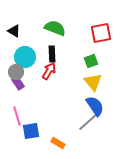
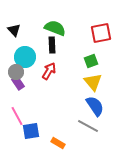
black triangle: moved 1 px up; rotated 16 degrees clockwise
black rectangle: moved 9 px up
pink line: rotated 12 degrees counterclockwise
gray line: moved 4 px down; rotated 70 degrees clockwise
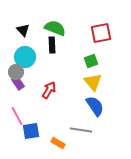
black triangle: moved 9 px right
red arrow: moved 19 px down
gray line: moved 7 px left, 4 px down; rotated 20 degrees counterclockwise
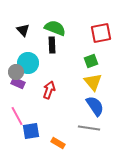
cyan circle: moved 3 px right, 6 px down
purple rectangle: rotated 32 degrees counterclockwise
red arrow: rotated 12 degrees counterclockwise
gray line: moved 8 px right, 2 px up
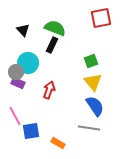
red square: moved 15 px up
black rectangle: rotated 28 degrees clockwise
pink line: moved 2 px left
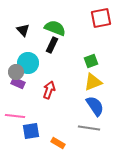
yellow triangle: rotated 48 degrees clockwise
pink line: rotated 54 degrees counterclockwise
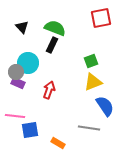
black triangle: moved 1 px left, 3 px up
blue semicircle: moved 10 px right
blue square: moved 1 px left, 1 px up
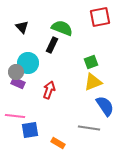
red square: moved 1 px left, 1 px up
green semicircle: moved 7 px right
green square: moved 1 px down
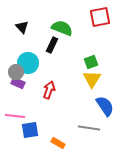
yellow triangle: moved 1 px left, 3 px up; rotated 36 degrees counterclockwise
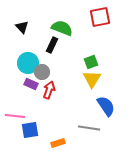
gray circle: moved 26 px right
purple rectangle: moved 13 px right, 1 px down
blue semicircle: moved 1 px right
orange rectangle: rotated 48 degrees counterclockwise
